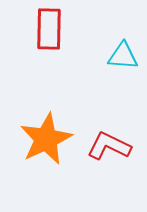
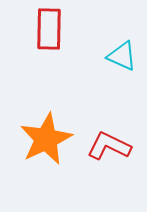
cyan triangle: moved 1 px left; rotated 20 degrees clockwise
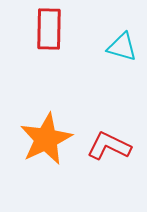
cyan triangle: moved 9 px up; rotated 8 degrees counterclockwise
